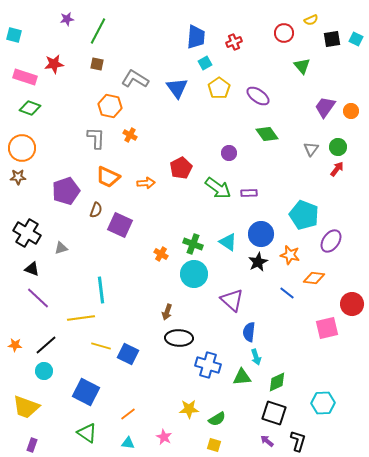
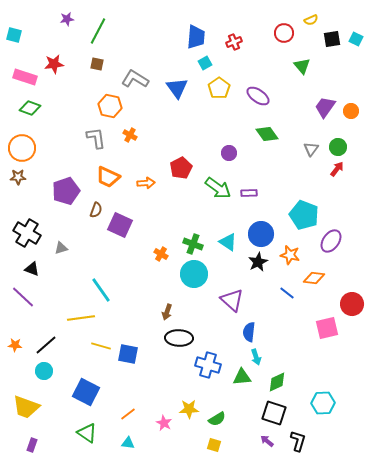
gray L-shape at (96, 138): rotated 10 degrees counterclockwise
cyan line at (101, 290): rotated 28 degrees counterclockwise
purple line at (38, 298): moved 15 px left, 1 px up
blue square at (128, 354): rotated 15 degrees counterclockwise
pink star at (164, 437): moved 14 px up
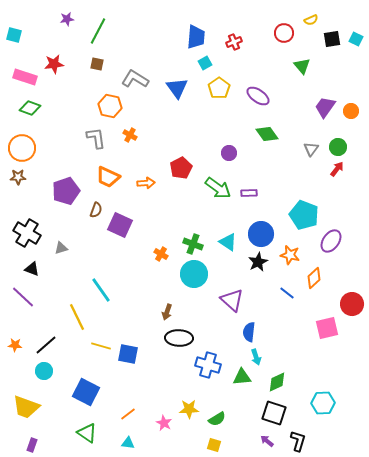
orange diamond at (314, 278): rotated 50 degrees counterclockwise
yellow line at (81, 318): moved 4 px left, 1 px up; rotated 72 degrees clockwise
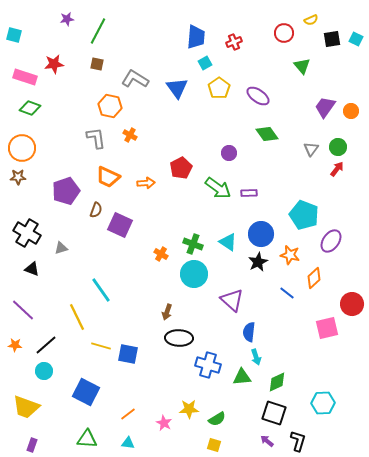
purple line at (23, 297): moved 13 px down
green triangle at (87, 433): moved 6 px down; rotated 30 degrees counterclockwise
